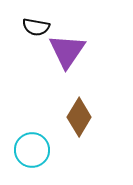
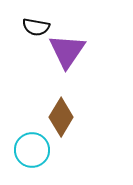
brown diamond: moved 18 px left
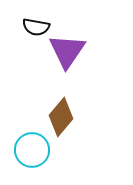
brown diamond: rotated 9 degrees clockwise
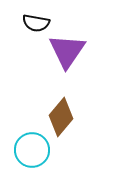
black semicircle: moved 4 px up
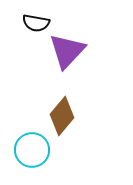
purple triangle: rotated 9 degrees clockwise
brown diamond: moved 1 px right, 1 px up
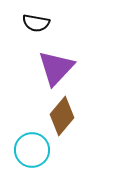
purple triangle: moved 11 px left, 17 px down
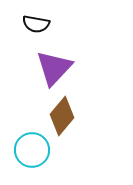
black semicircle: moved 1 px down
purple triangle: moved 2 px left
